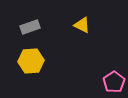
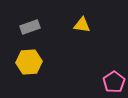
yellow triangle: rotated 18 degrees counterclockwise
yellow hexagon: moved 2 px left, 1 px down
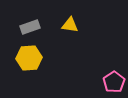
yellow triangle: moved 12 px left
yellow hexagon: moved 4 px up
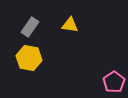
gray rectangle: rotated 36 degrees counterclockwise
yellow hexagon: rotated 15 degrees clockwise
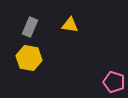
gray rectangle: rotated 12 degrees counterclockwise
pink pentagon: rotated 20 degrees counterclockwise
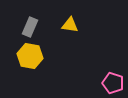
yellow hexagon: moved 1 px right, 2 px up
pink pentagon: moved 1 px left, 1 px down
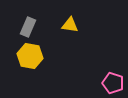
gray rectangle: moved 2 px left
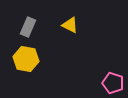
yellow triangle: rotated 18 degrees clockwise
yellow hexagon: moved 4 px left, 3 px down
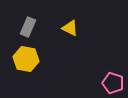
yellow triangle: moved 3 px down
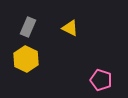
yellow hexagon: rotated 15 degrees clockwise
pink pentagon: moved 12 px left, 3 px up
